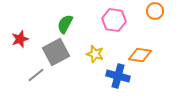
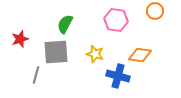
pink hexagon: moved 2 px right
gray square: rotated 24 degrees clockwise
gray line: rotated 36 degrees counterclockwise
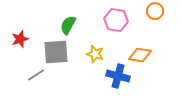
green semicircle: moved 3 px right, 1 px down
gray line: rotated 42 degrees clockwise
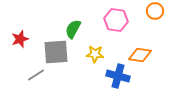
green semicircle: moved 5 px right, 4 px down
yellow star: rotated 12 degrees counterclockwise
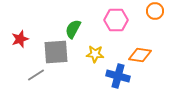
pink hexagon: rotated 10 degrees counterclockwise
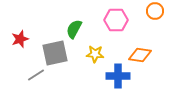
green semicircle: moved 1 px right
gray square: moved 1 px left, 1 px down; rotated 8 degrees counterclockwise
blue cross: rotated 15 degrees counterclockwise
